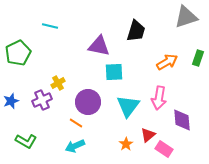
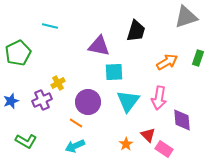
cyan triangle: moved 5 px up
red triangle: rotated 35 degrees counterclockwise
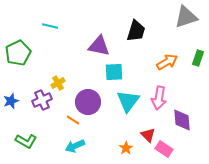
orange line: moved 3 px left, 3 px up
orange star: moved 4 px down
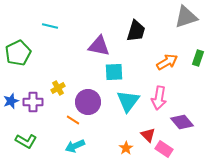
yellow cross: moved 5 px down
purple cross: moved 9 px left, 2 px down; rotated 24 degrees clockwise
purple diamond: moved 2 px down; rotated 35 degrees counterclockwise
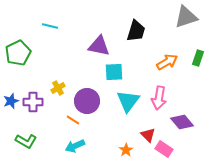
purple circle: moved 1 px left, 1 px up
orange star: moved 2 px down
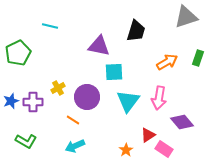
purple circle: moved 4 px up
red triangle: rotated 42 degrees clockwise
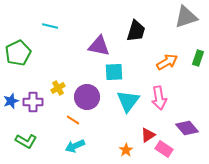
pink arrow: rotated 20 degrees counterclockwise
purple diamond: moved 5 px right, 6 px down
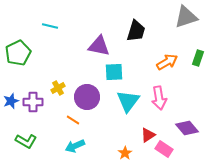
orange star: moved 1 px left, 3 px down
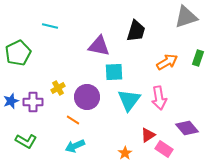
cyan triangle: moved 1 px right, 1 px up
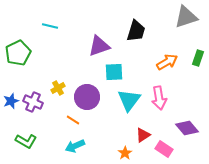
purple triangle: rotated 30 degrees counterclockwise
purple cross: rotated 24 degrees clockwise
red triangle: moved 5 px left
